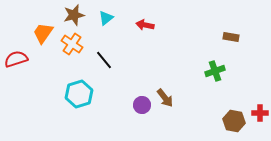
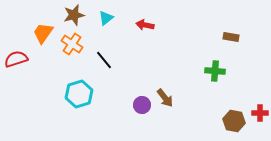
green cross: rotated 24 degrees clockwise
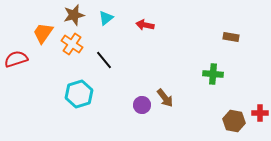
green cross: moved 2 px left, 3 px down
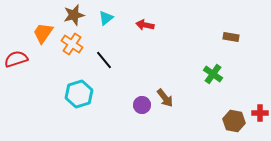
green cross: rotated 30 degrees clockwise
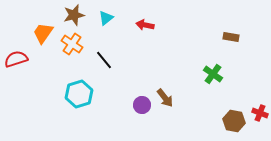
red cross: rotated 21 degrees clockwise
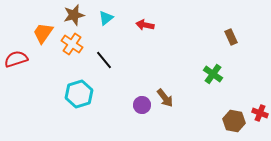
brown rectangle: rotated 56 degrees clockwise
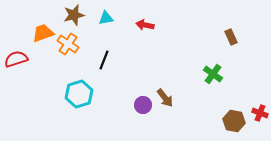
cyan triangle: rotated 28 degrees clockwise
orange trapezoid: rotated 35 degrees clockwise
orange cross: moved 4 px left
black line: rotated 60 degrees clockwise
purple circle: moved 1 px right
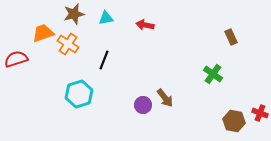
brown star: moved 1 px up
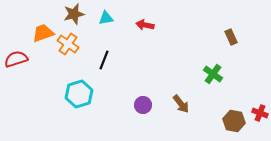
brown arrow: moved 16 px right, 6 px down
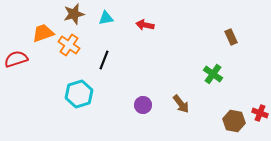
orange cross: moved 1 px right, 1 px down
